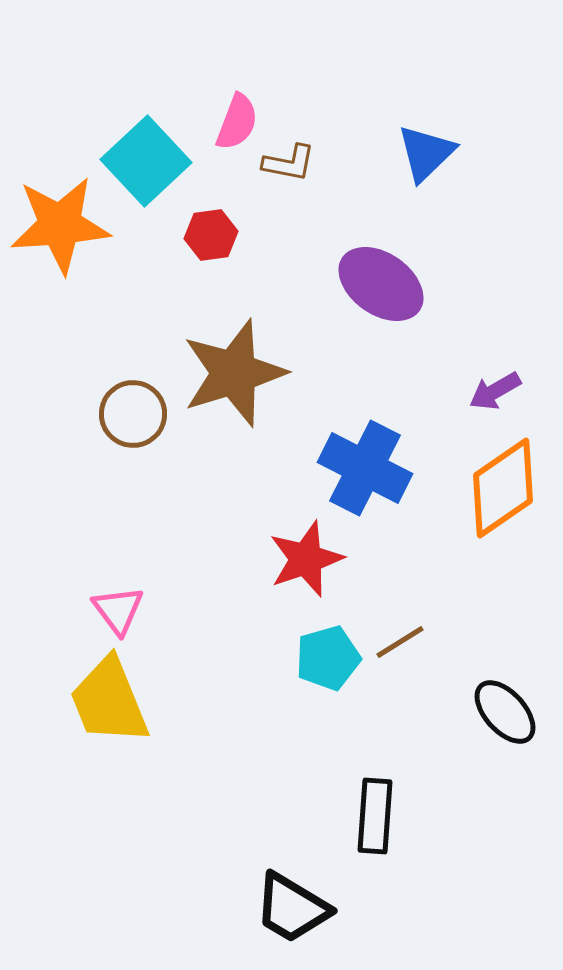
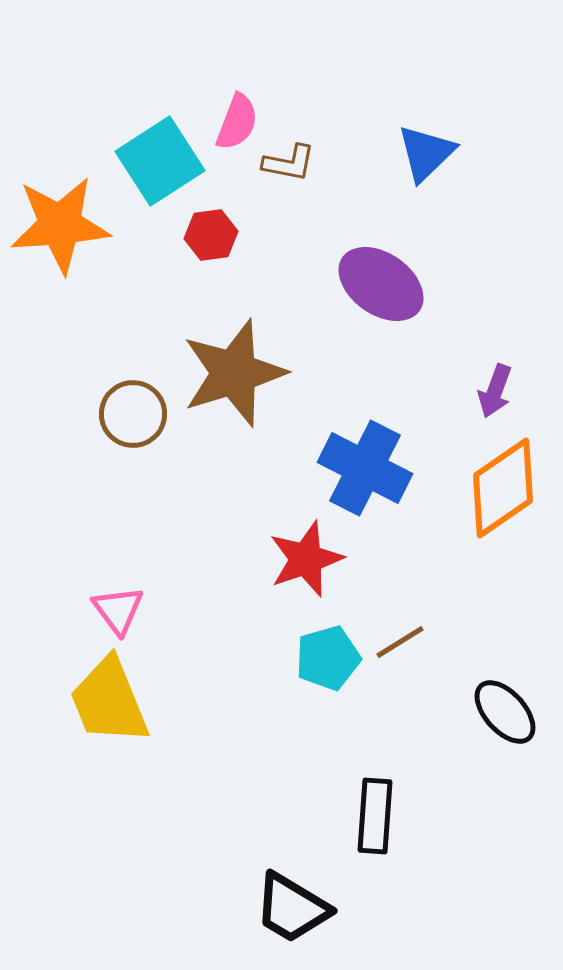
cyan square: moved 14 px right; rotated 10 degrees clockwise
purple arrow: rotated 40 degrees counterclockwise
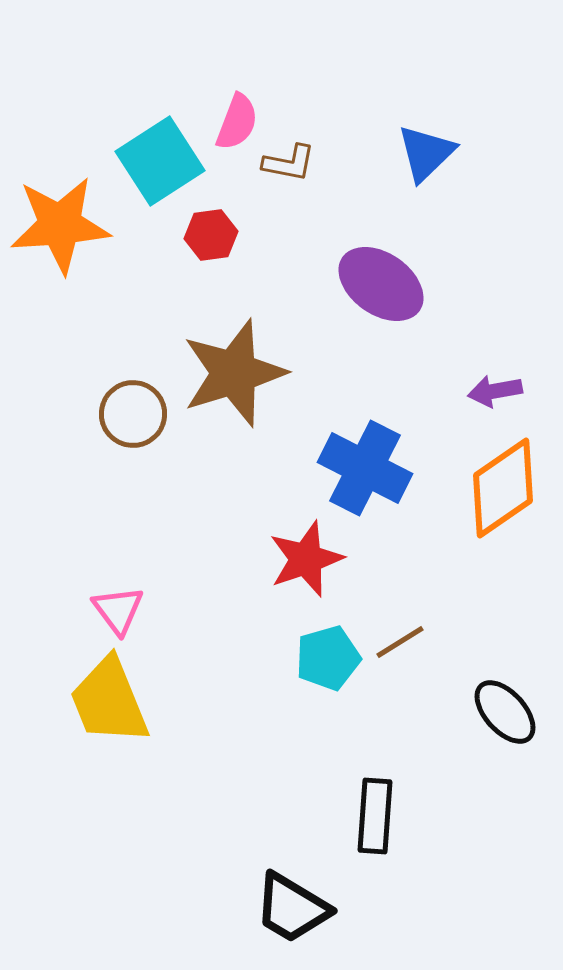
purple arrow: rotated 60 degrees clockwise
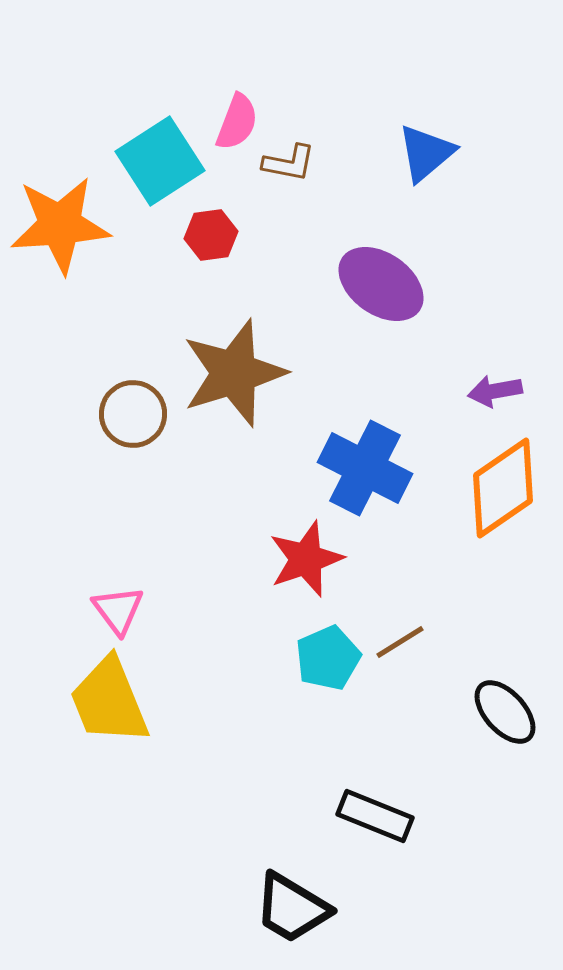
blue triangle: rotated 4 degrees clockwise
cyan pentagon: rotated 8 degrees counterclockwise
black rectangle: rotated 72 degrees counterclockwise
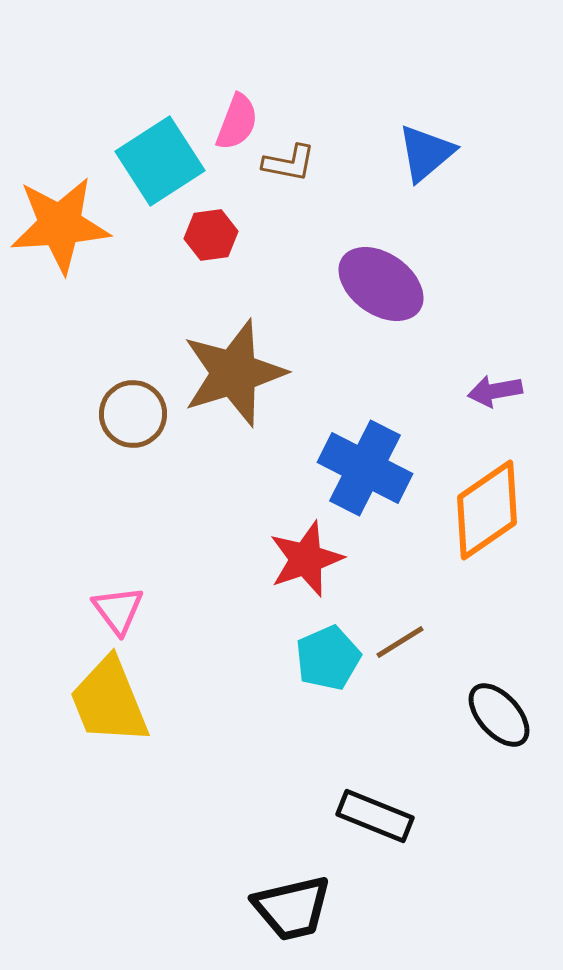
orange diamond: moved 16 px left, 22 px down
black ellipse: moved 6 px left, 3 px down
black trapezoid: rotated 44 degrees counterclockwise
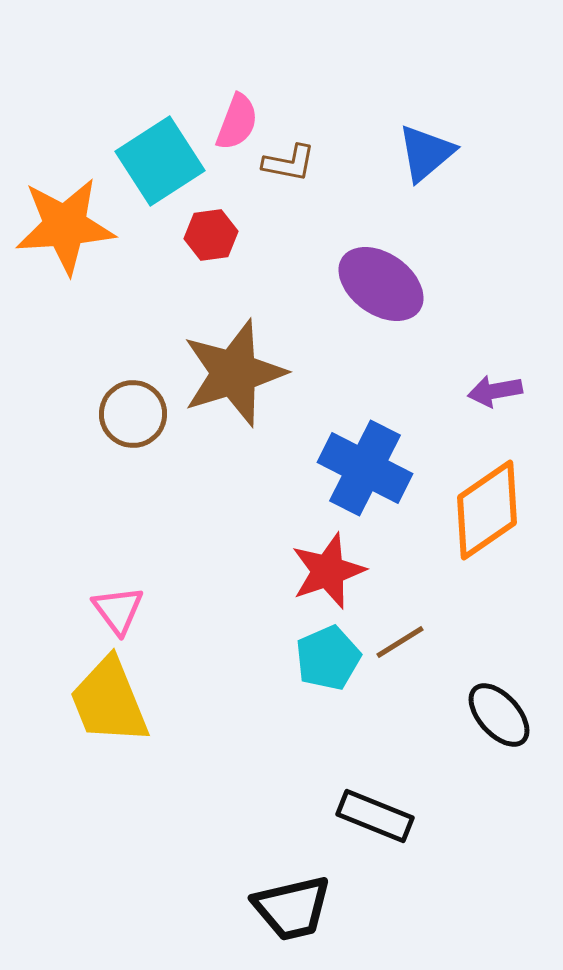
orange star: moved 5 px right, 1 px down
red star: moved 22 px right, 12 px down
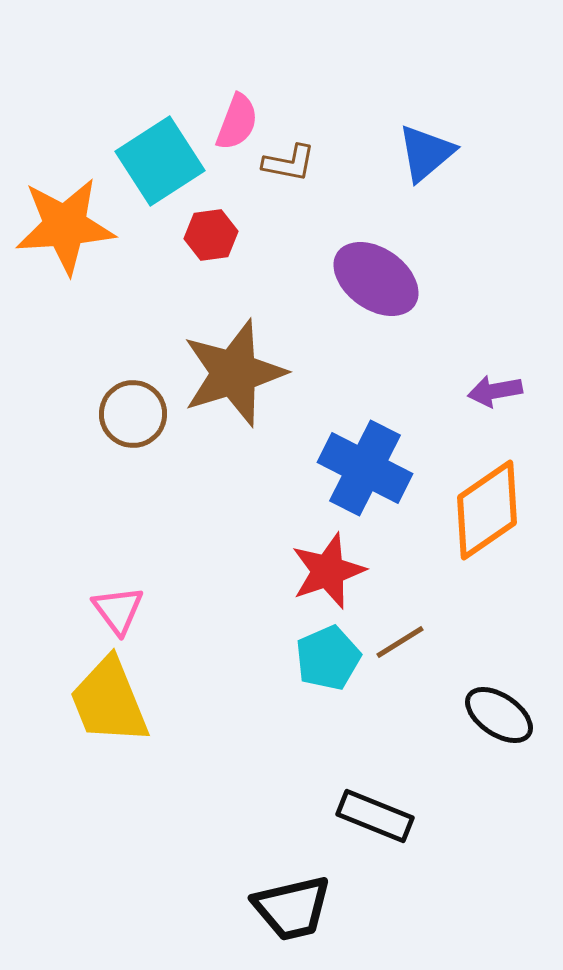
purple ellipse: moved 5 px left, 5 px up
black ellipse: rotated 14 degrees counterclockwise
